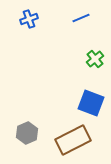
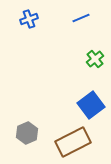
blue square: moved 2 px down; rotated 32 degrees clockwise
brown rectangle: moved 2 px down
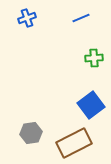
blue cross: moved 2 px left, 1 px up
green cross: moved 1 px left, 1 px up; rotated 36 degrees clockwise
gray hexagon: moved 4 px right; rotated 15 degrees clockwise
brown rectangle: moved 1 px right, 1 px down
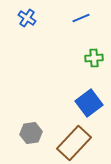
blue cross: rotated 36 degrees counterclockwise
blue square: moved 2 px left, 2 px up
brown rectangle: rotated 20 degrees counterclockwise
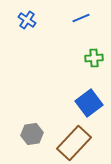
blue cross: moved 2 px down
gray hexagon: moved 1 px right, 1 px down
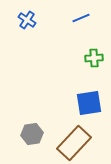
blue square: rotated 28 degrees clockwise
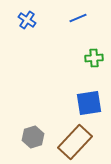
blue line: moved 3 px left
gray hexagon: moved 1 px right, 3 px down; rotated 10 degrees counterclockwise
brown rectangle: moved 1 px right, 1 px up
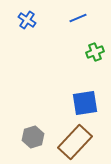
green cross: moved 1 px right, 6 px up; rotated 18 degrees counterclockwise
blue square: moved 4 px left
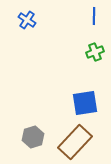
blue line: moved 16 px right, 2 px up; rotated 66 degrees counterclockwise
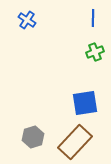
blue line: moved 1 px left, 2 px down
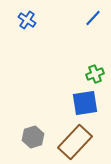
blue line: rotated 42 degrees clockwise
green cross: moved 22 px down
